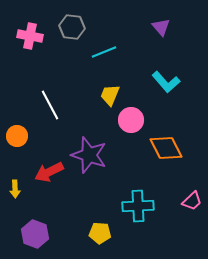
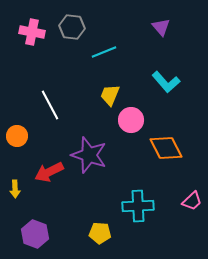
pink cross: moved 2 px right, 4 px up
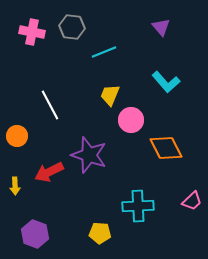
yellow arrow: moved 3 px up
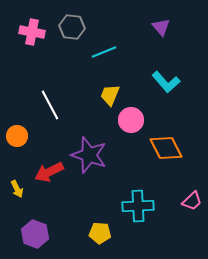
yellow arrow: moved 2 px right, 3 px down; rotated 24 degrees counterclockwise
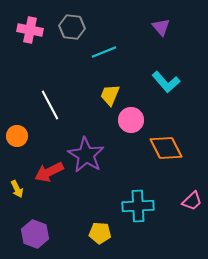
pink cross: moved 2 px left, 2 px up
purple star: moved 3 px left; rotated 12 degrees clockwise
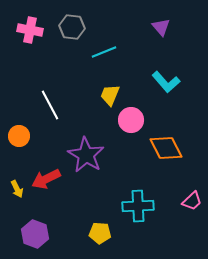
orange circle: moved 2 px right
red arrow: moved 3 px left, 7 px down
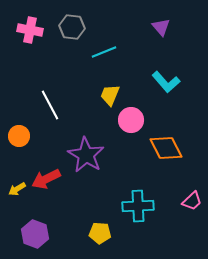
yellow arrow: rotated 84 degrees clockwise
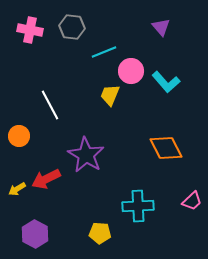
pink circle: moved 49 px up
purple hexagon: rotated 8 degrees clockwise
